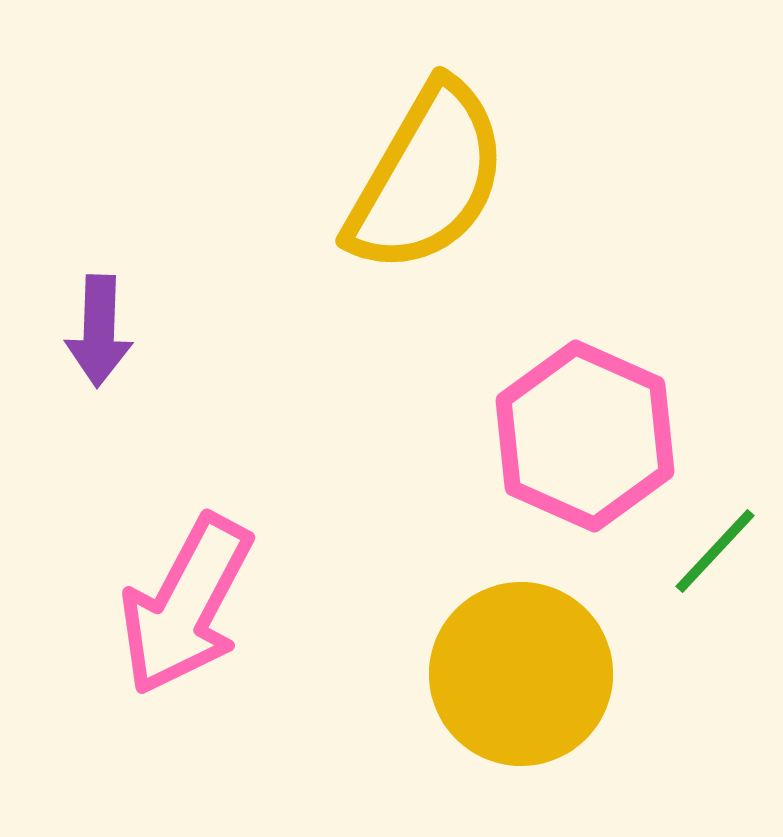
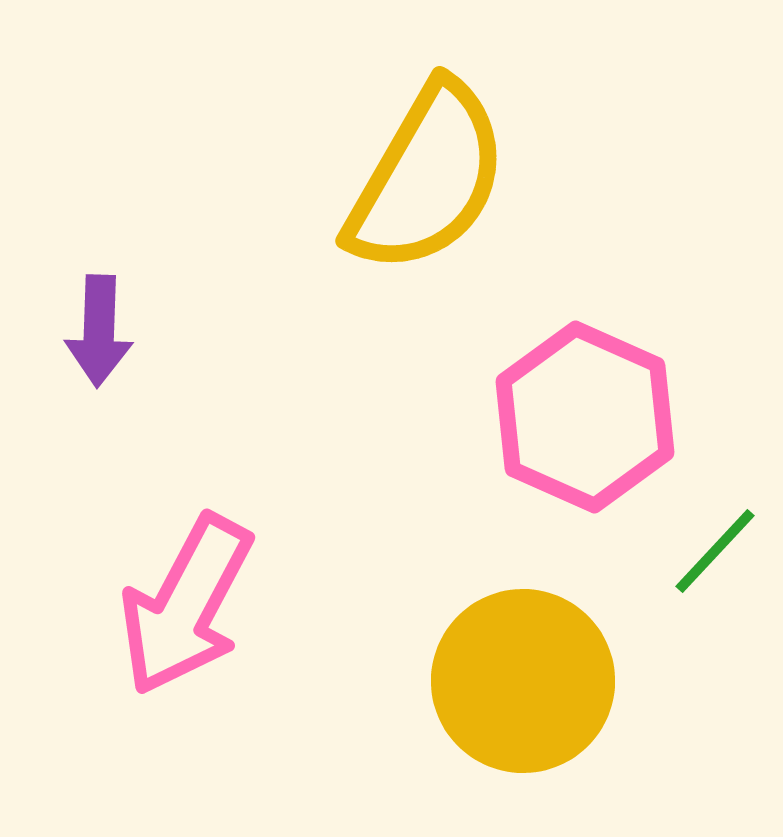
pink hexagon: moved 19 px up
yellow circle: moved 2 px right, 7 px down
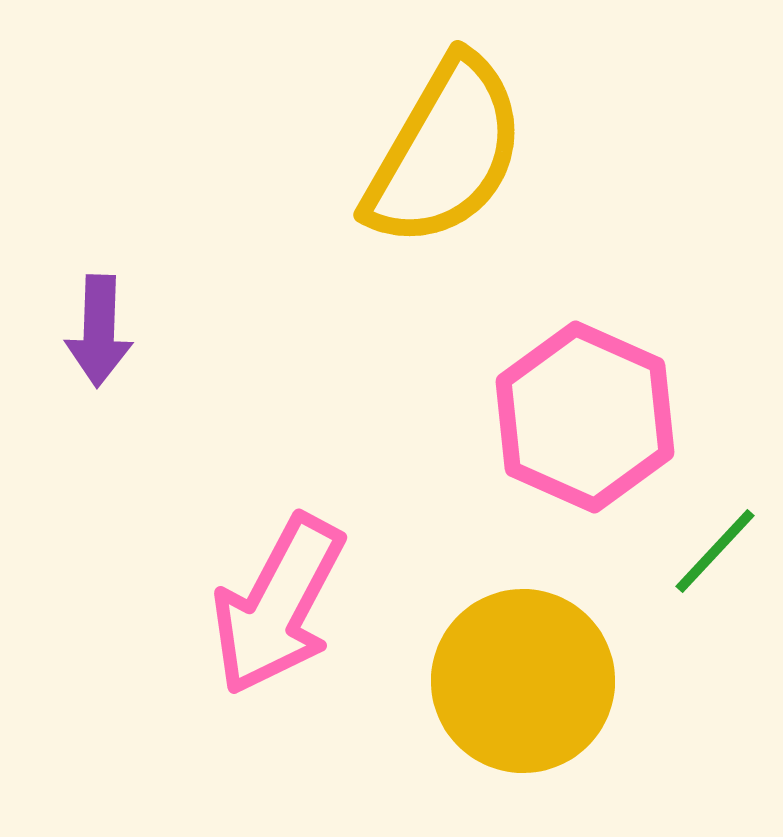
yellow semicircle: moved 18 px right, 26 px up
pink arrow: moved 92 px right
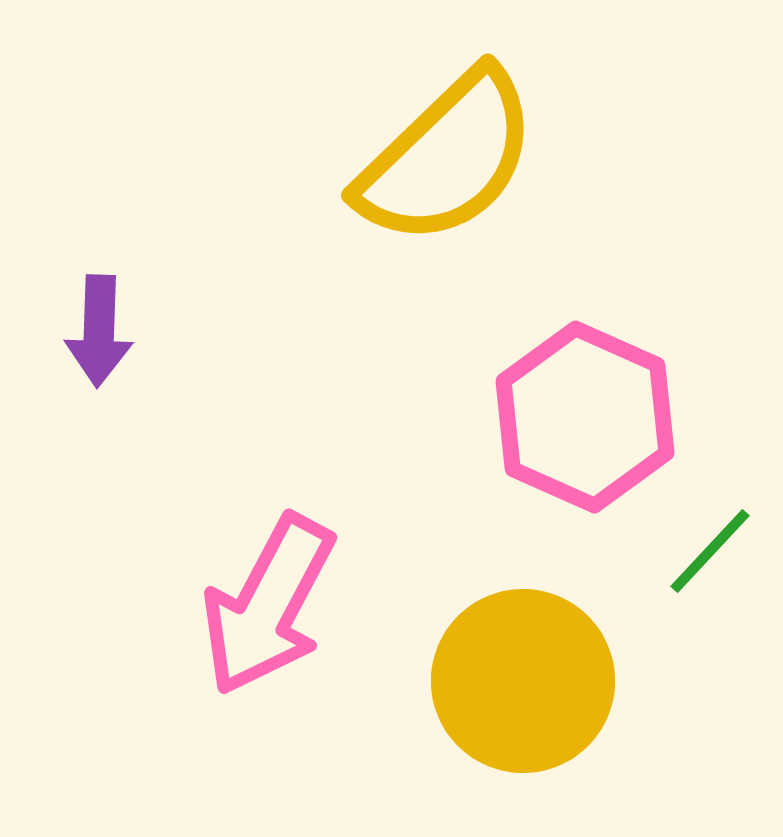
yellow semicircle: moved 2 px right, 6 px down; rotated 16 degrees clockwise
green line: moved 5 px left
pink arrow: moved 10 px left
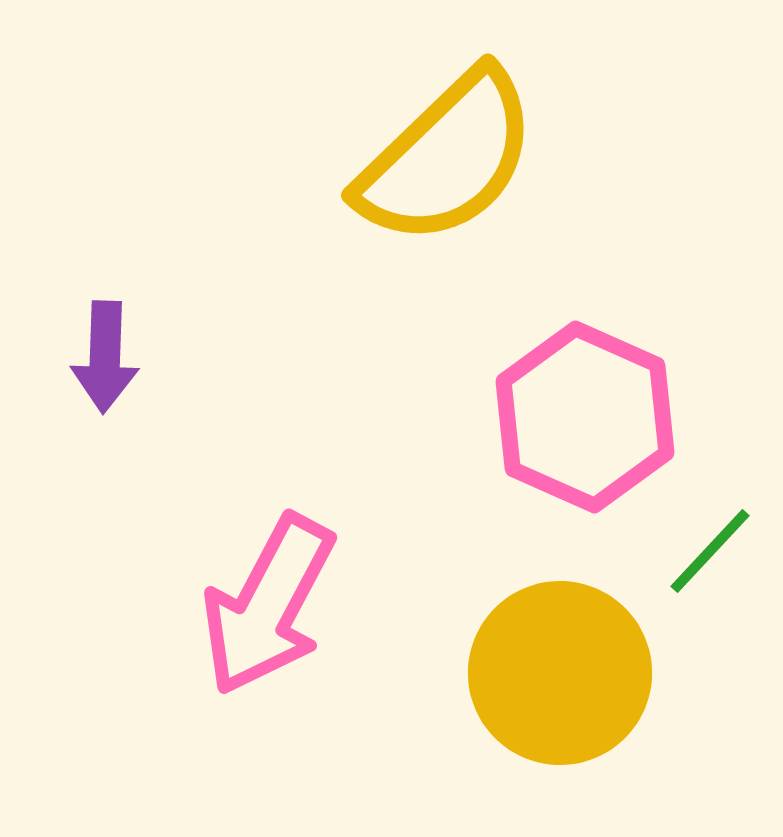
purple arrow: moved 6 px right, 26 px down
yellow circle: moved 37 px right, 8 px up
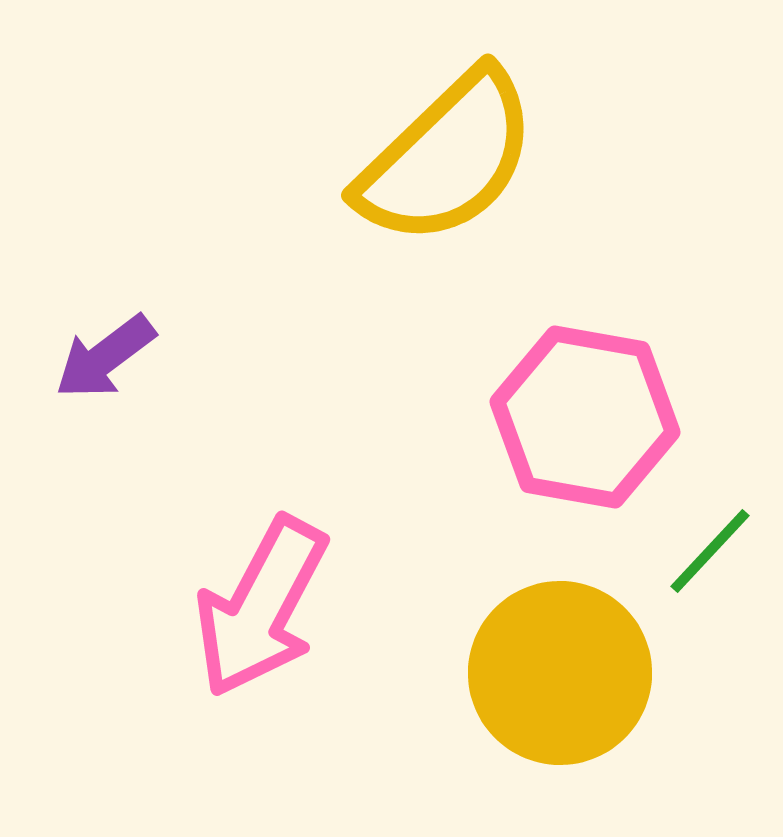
purple arrow: rotated 51 degrees clockwise
pink hexagon: rotated 14 degrees counterclockwise
pink arrow: moved 7 px left, 2 px down
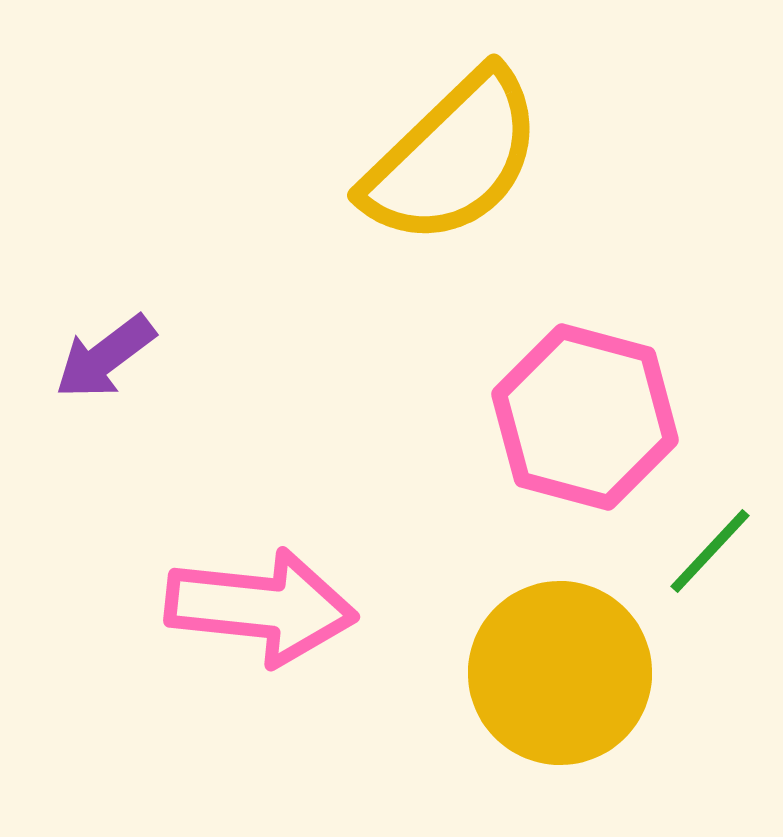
yellow semicircle: moved 6 px right
pink hexagon: rotated 5 degrees clockwise
pink arrow: rotated 112 degrees counterclockwise
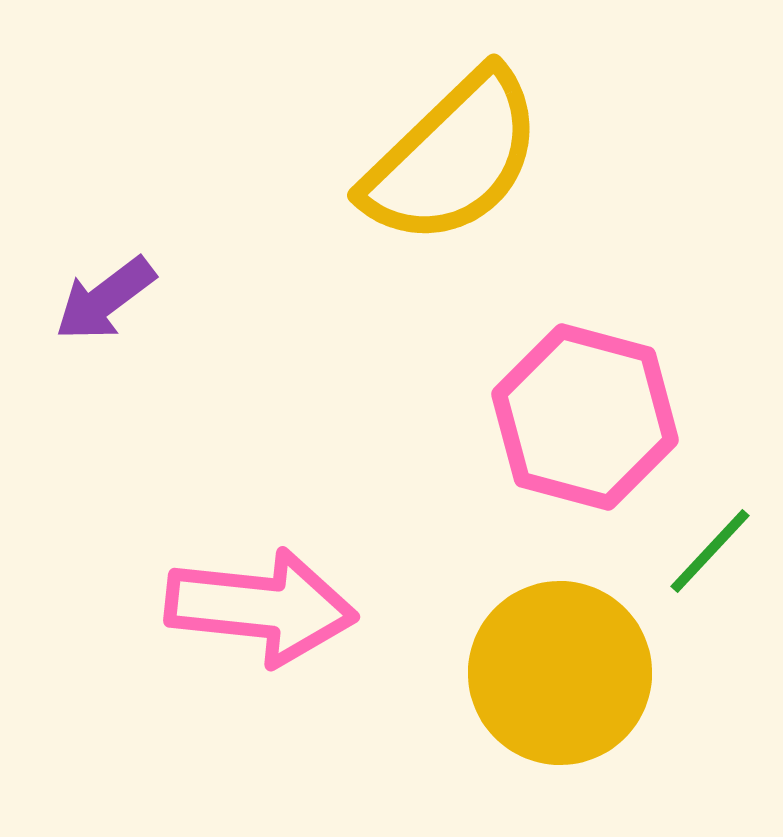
purple arrow: moved 58 px up
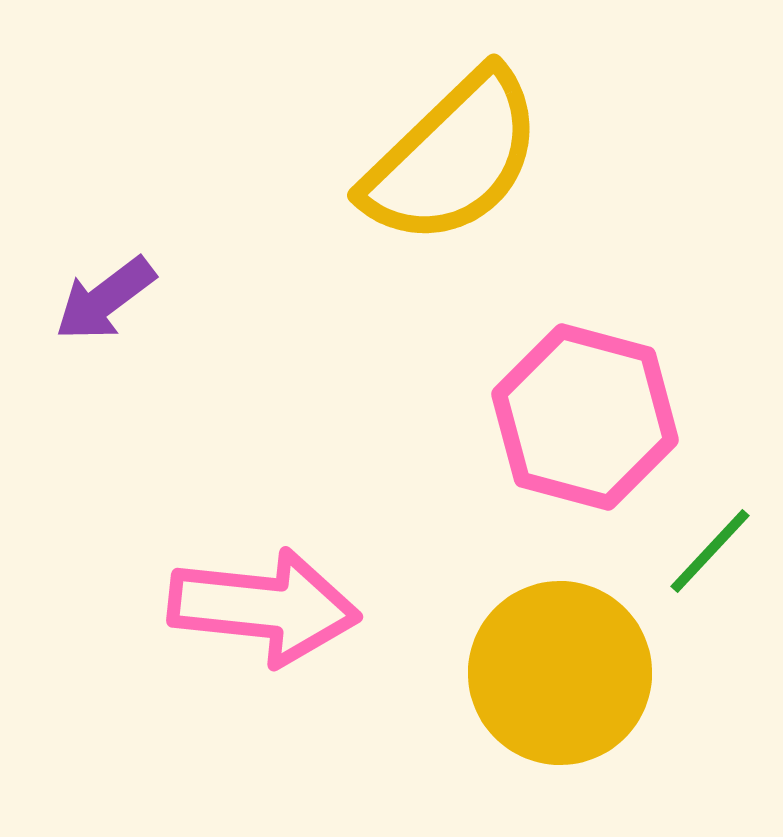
pink arrow: moved 3 px right
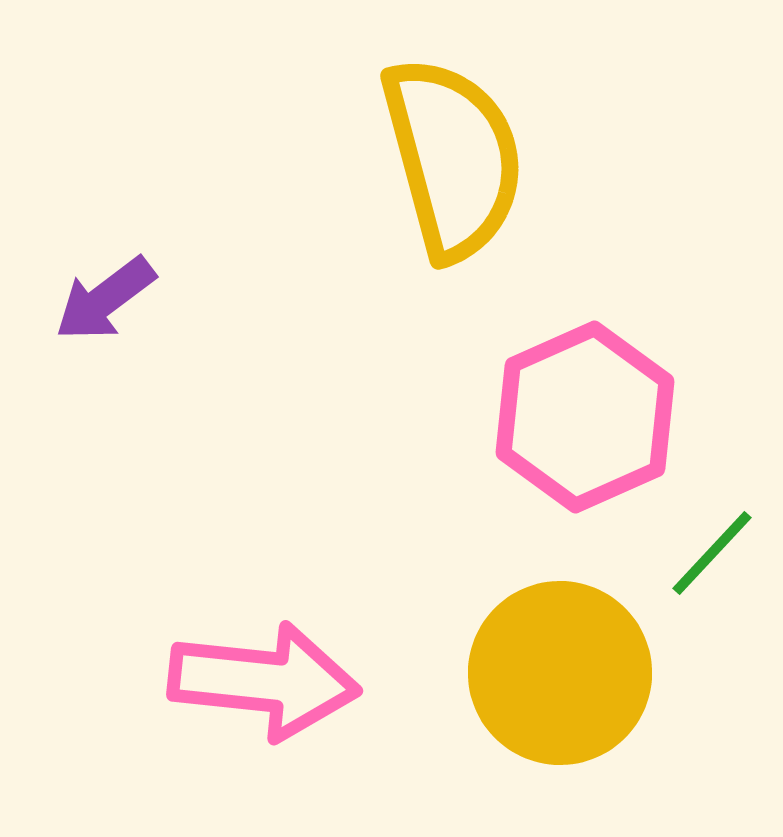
yellow semicircle: rotated 61 degrees counterclockwise
pink hexagon: rotated 21 degrees clockwise
green line: moved 2 px right, 2 px down
pink arrow: moved 74 px down
